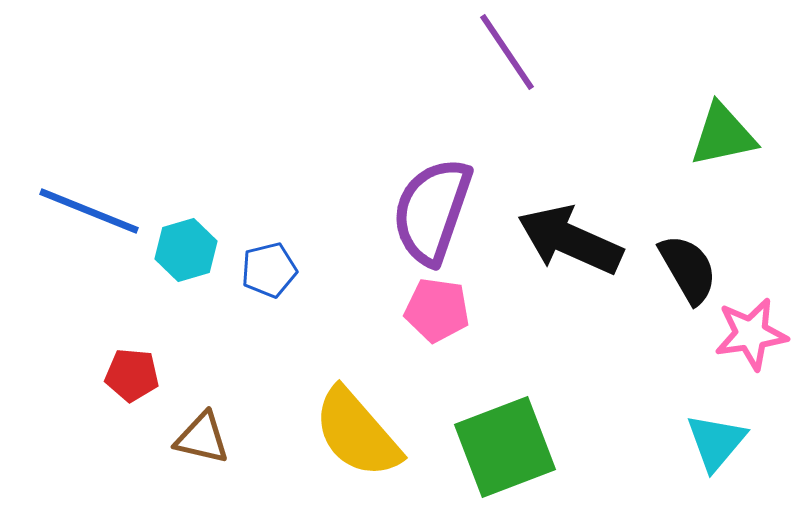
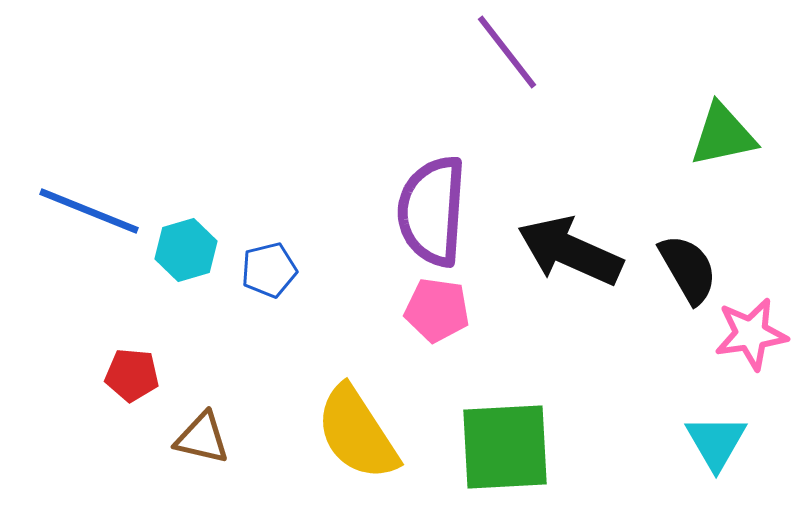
purple line: rotated 4 degrees counterclockwise
purple semicircle: rotated 15 degrees counterclockwise
black arrow: moved 11 px down
yellow semicircle: rotated 8 degrees clockwise
cyan triangle: rotated 10 degrees counterclockwise
green square: rotated 18 degrees clockwise
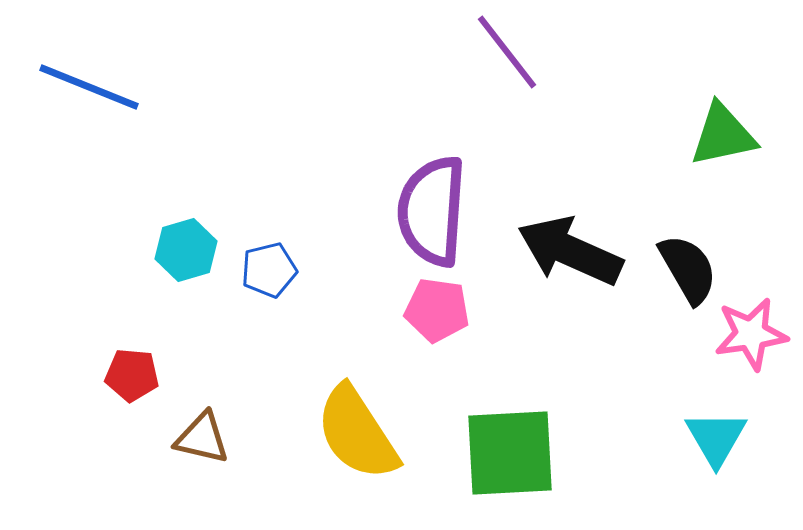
blue line: moved 124 px up
cyan triangle: moved 4 px up
green square: moved 5 px right, 6 px down
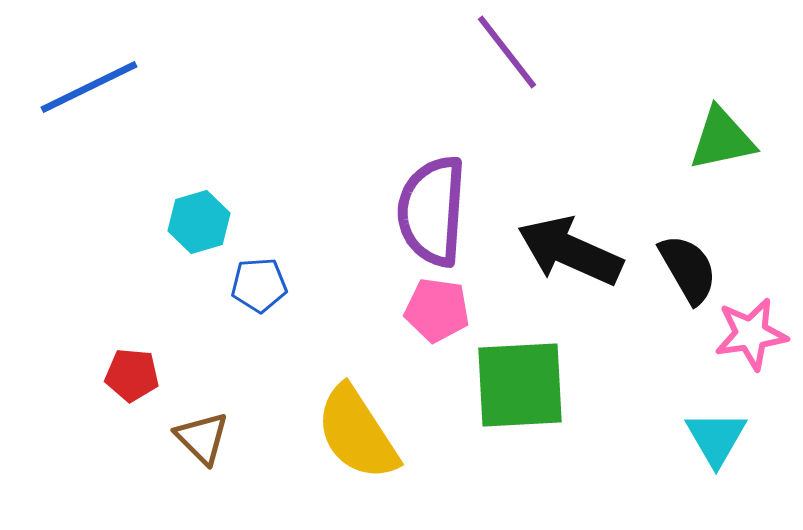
blue line: rotated 48 degrees counterclockwise
green triangle: moved 1 px left, 4 px down
cyan hexagon: moved 13 px right, 28 px up
blue pentagon: moved 10 px left, 15 px down; rotated 10 degrees clockwise
brown triangle: rotated 32 degrees clockwise
green square: moved 10 px right, 68 px up
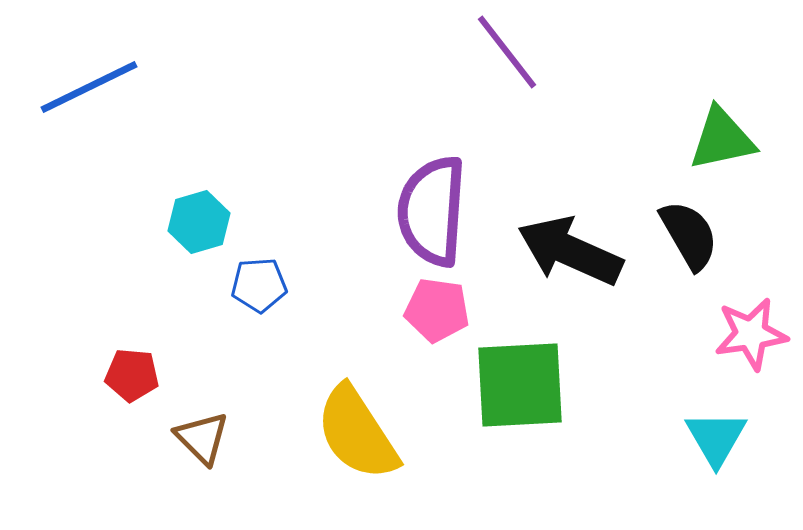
black semicircle: moved 1 px right, 34 px up
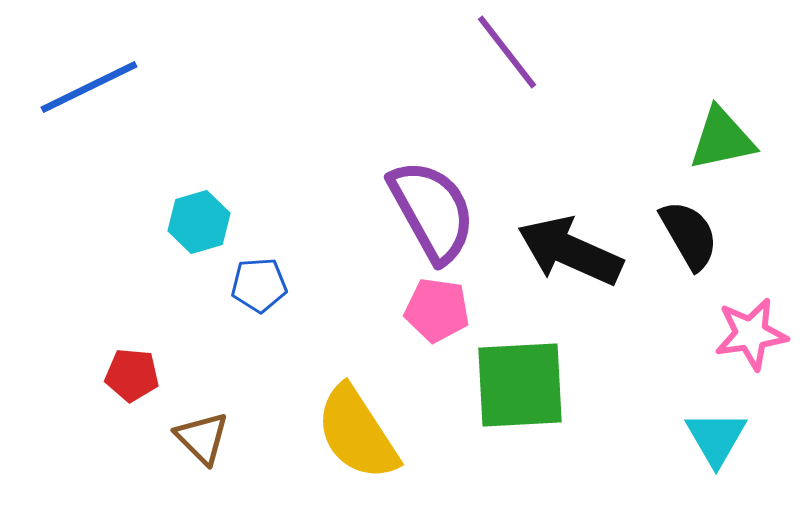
purple semicircle: rotated 147 degrees clockwise
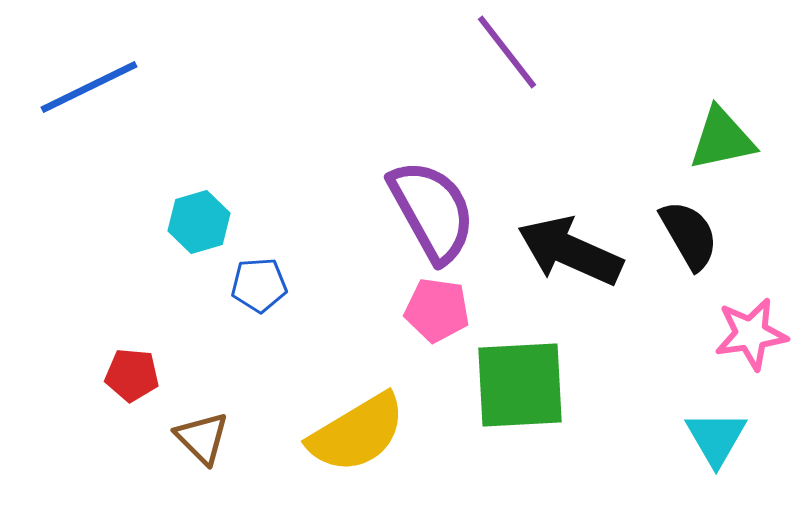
yellow semicircle: rotated 88 degrees counterclockwise
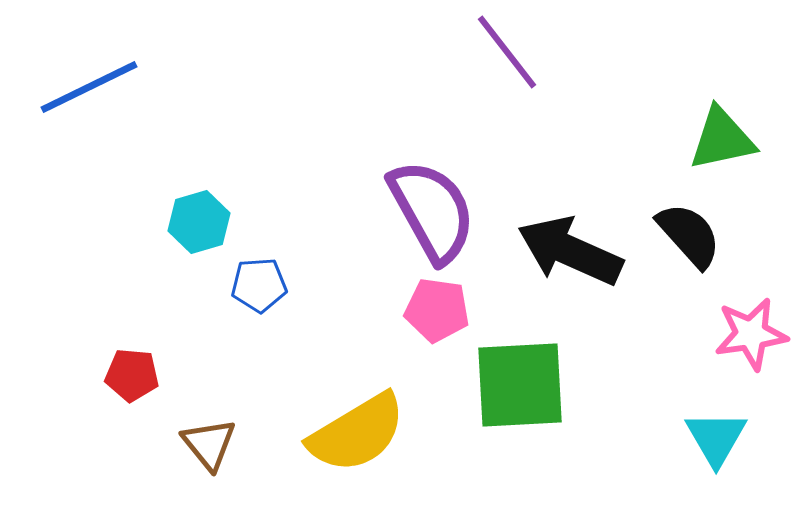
black semicircle: rotated 12 degrees counterclockwise
brown triangle: moved 7 px right, 6 px down; rotated 6 degrees clockwise
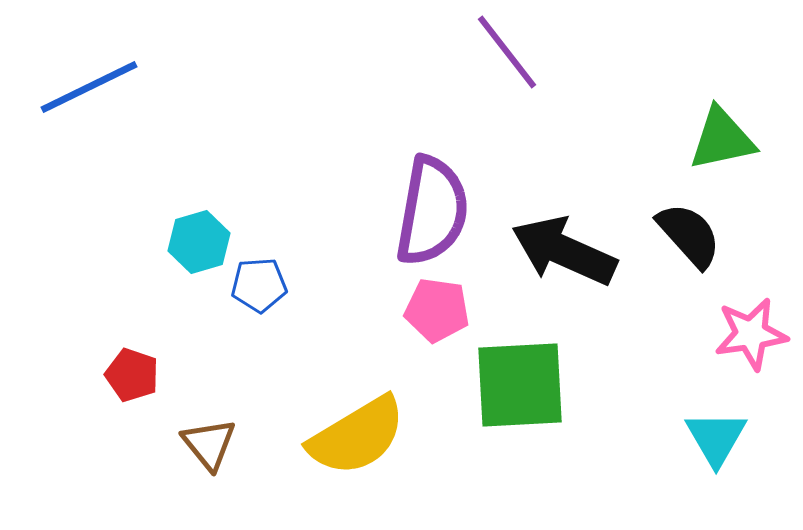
purple semicircle: rotated 39 degrees clockwise
cyan hexagon: moved 20 px down
black arrow: moved 6 px left
red pentagon: rotated 14 degrees clockwise
yellow semicircle: moved 3 px down
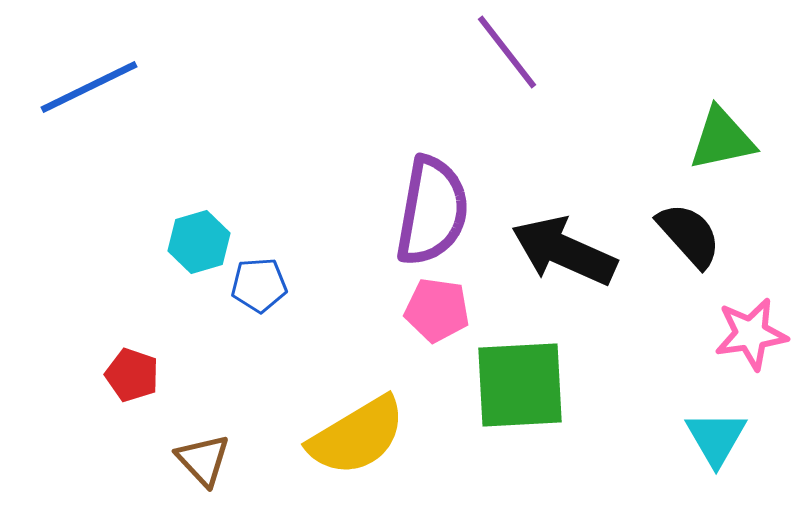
brown triangle: moved 6 px left, 16 px down; rotated 4 degrees counterclockwise
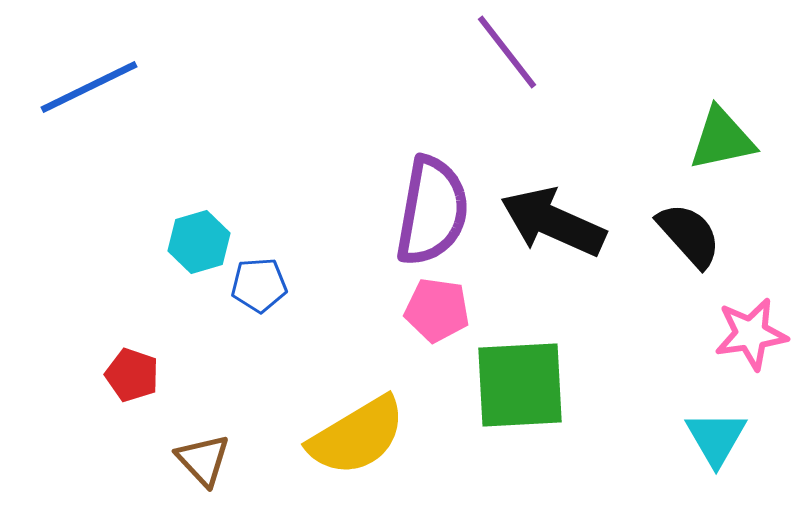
black arrow: moved 11 px left, 29 px up
